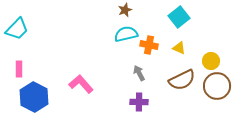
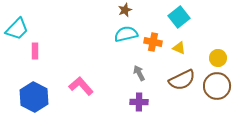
orange cross: moved 4 px right, 3 px up
yellow circle: moved 7 px right, 3 px up
pink rectangle: moved 16 px right, 18 px up
pink L-shape: moved 2 px down
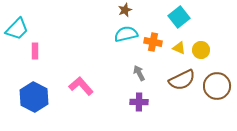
yellow circle: moved 17 px left, 8 px up
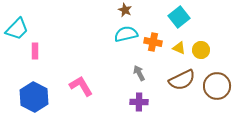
brown star: rotated 24 degrees counterclockwise
pink L-shape: rotated 10 degrees clockwise
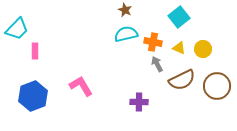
yellow circle: moved 2 px right, 1 px up
gray arrow: moved 18 px right, 9 px up
blue hexagon: moved 1 px left, 1 px up; rotated 12 degrees clockwise
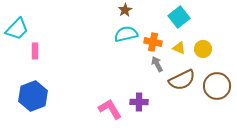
brown star: rotated 16 degrees clockwise
pink L-shape: moved 29 px right, 23 px down
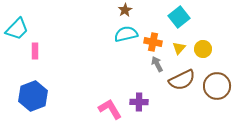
yellow triangle: rotated 48 degrees clockwise
